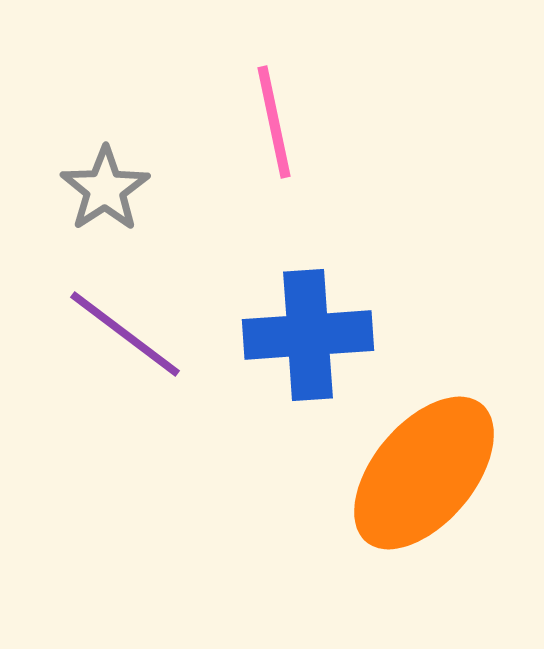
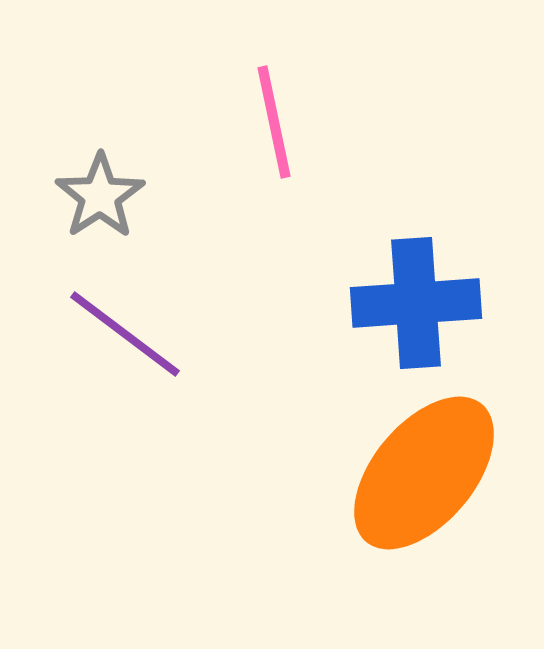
gray star: moved 5 px left, 7 px down
blue cross: moved 108 px right, 32 px up
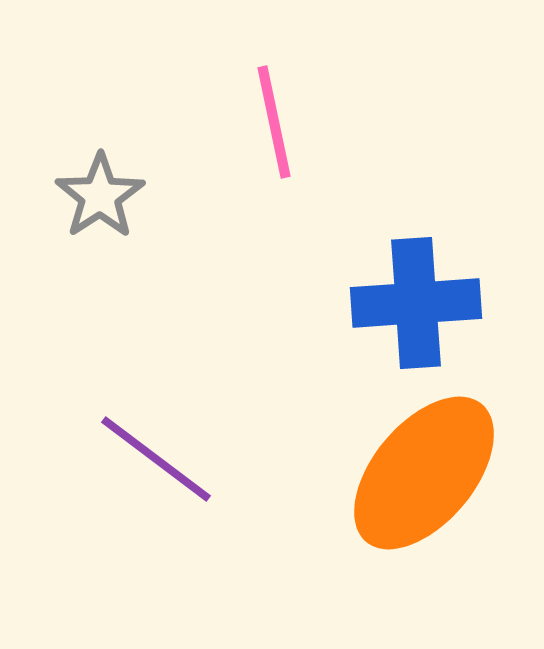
purple line: moved 31 px right, 125 px down
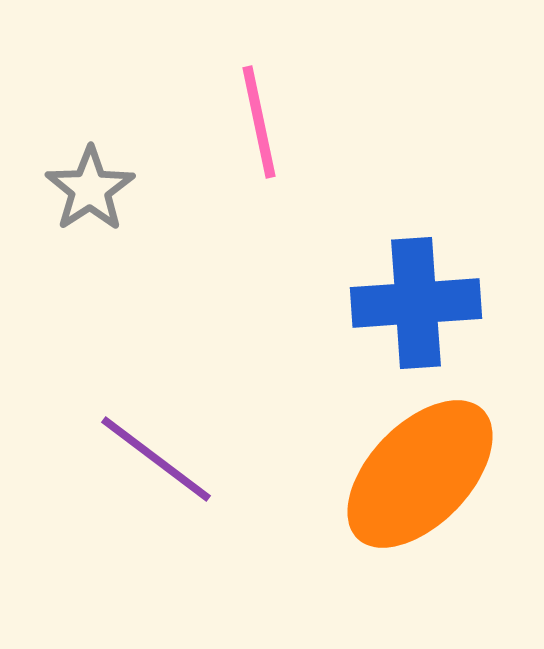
pink line: moved 15 px left
gray star: moved 10 px left, 7 px up
orange ellipse: moved 4 px left, 1 px down; rotated 4 degrees clockwise
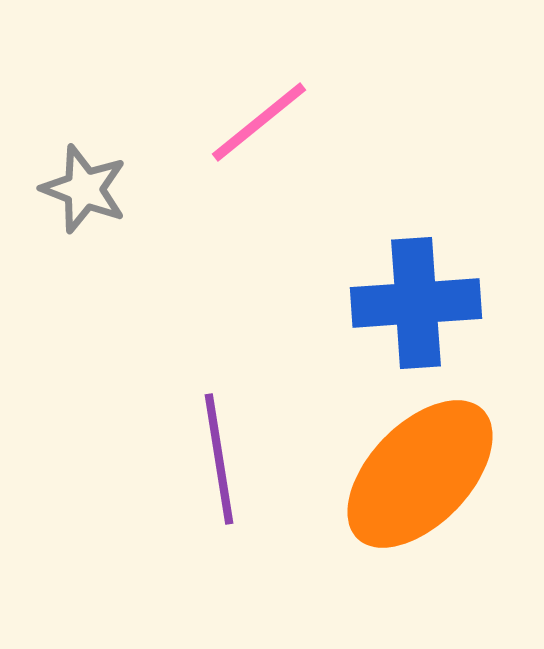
pink line: rotated 63 degrees clockwise
gray star: moved 6 px left; rotated 18 degrees counterclockwise
purple line: moved 63 px right; rotated 44 degrees clockwise
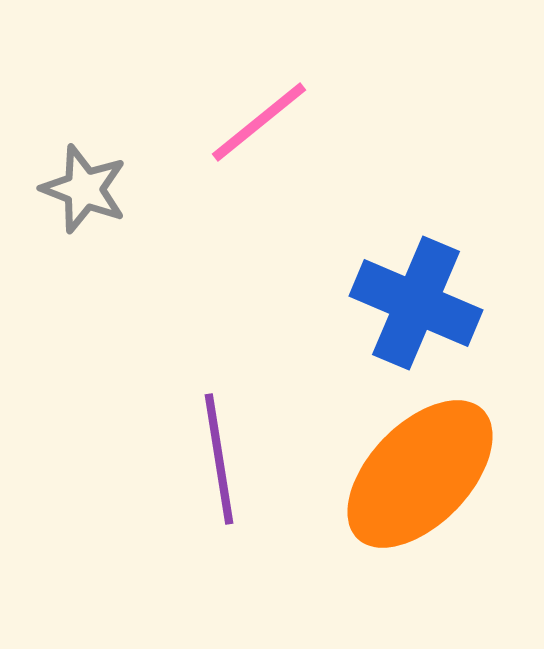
blue cross: rotated 27 degrees clockwise
